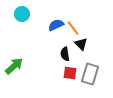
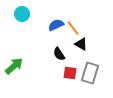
black triangle: rotated 16 degrees counterclockwise
black semicircle: moved 6 px left; rotated 24 degrees counterclockwise
gray rectangle: moved 1 px up
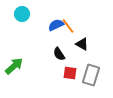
orange line: moved 5 px left, 2 px up
black triangle: moved 1 px right
gray rectangle: moved 1 px right, 2 px down
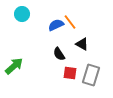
orange line: moved 2 px right, 4 px up
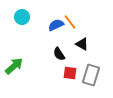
cyan circle: moved 3 px down
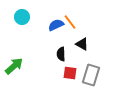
black semicircle: moved 2 px right; rotated 32 degrees clockwise
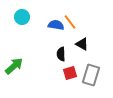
blue semicircle: rotated 35 degrees clockwise
red square: rotated 24 degrees counterclockwise
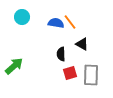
blue semicircle: moved 2 px up
gray rectangle: rotated 15 degrees counterclockwise
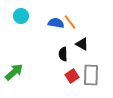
cyan circle: moved 1 px left, 1 px up
black semicircle: moved 2 px right
green arrow: moved 6 px down
red square: moved 2 px right, 3 px down; rotated 16 degrees counterclockwise
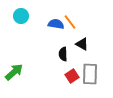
blue semicircle: moved 1 px down
gray rectangle: moved 1 px left, 1 px up
